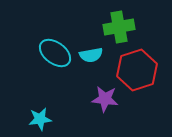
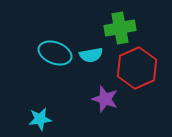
green cross: moved 1 px right, 1 px down
cyan ellipse: rotated 16 degrees counterclockwise
red hexagon: moved 2 px up; rotated 6 degrees counterclockwise
purple star: rotated 12 degrees clockwise
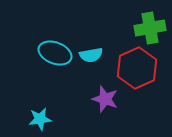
green cross: moved 30 px right
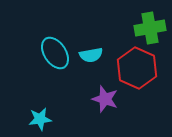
cyan ellipse: rotated 36 degrees clockwise
red hexagon: rotated 12 degrees counterclockwise
